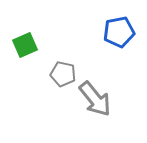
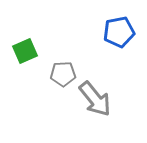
green square: moved 6 px down
gray pentagon: rotated 15 degrees counterclockwise
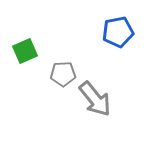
blue pentagon: moved 1 px left
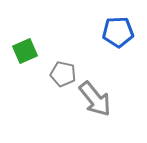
blue pentagon: rotated 8 degrees clockwise
gray pentagon: rotated 15 degrees clockwise
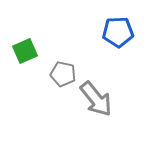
gray arrow: moved 1 px right
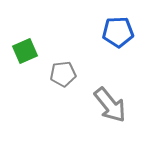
gray pentagon: rotated 20 degrees counterclockwise
gray arrow: moved 14 px right, 6 px down
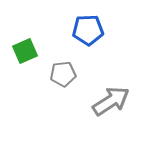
blue pentagon: moved 30 px left, 2 px up
gray arrow: moved 1 px right, 4 px up; rotated 84 degrees counterclockwise
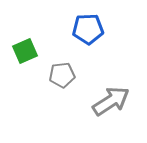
blue pentagon: moved 1 px up
gray pentagon: moved 1 px left, 1 px down
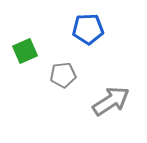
gray pentagon: moved 1 px right
